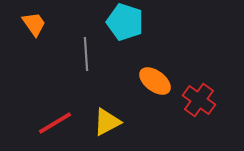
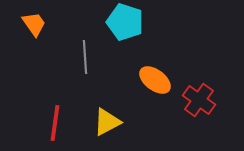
gray line: moved 1 px left, 3 px down
orange ellipse: moved 1 px up
red line: rotated 51 degrees counterclockwise
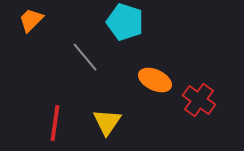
orange trapezoid: moved 3 px left, 4 px up; rotated 100 degrees counterclockwise
gray line: rotated 36 degrees counterclockwise
orange ellipse: rotated 12 degrees counterclockwise
yellow triangle: rotated 28 degrees counterclockwise
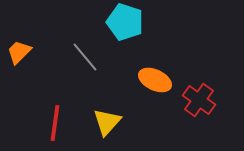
orange trapezoid: moved 12 px left, 32 px down
yellow triangle: rotated 8 degrees clockwise
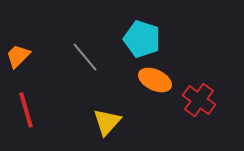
cyan pentagon: moved 17 px right, 17 px down
orange trapezoid: moved 1 px left, 4 px down
red line: moved 29 px left, 13 px up; rotated 24 degrees counterclockwise
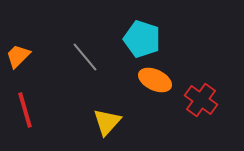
red cross: moved 2 px right
red line: moved 1 px left
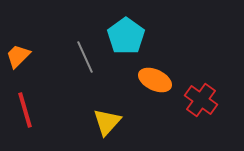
cyan pentagon: moved 16 px left, 3 px up; rotated 18 degrees clockwise
gray line: rotated 16 degrees clockwise
